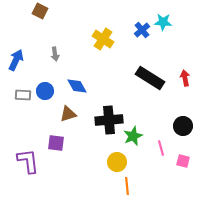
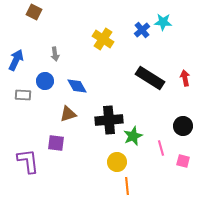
brown square: moved 6 px left, 1 px down
blue circle: moved 10 px up
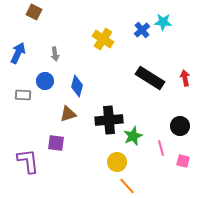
blue arrow: moved 2 px right, 7 px up
blue diamond: rotated 45 degrees clockwise
black circle: moved 3 px left
orange line: rotated 36 degrees counterclockwise
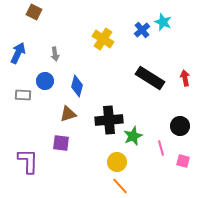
cyan star: rotated 18 degrees clockwise
purple square: moved 5 px right
purple L-shape: rotated 8 degrees clockwise
orange line: moved 7 px left
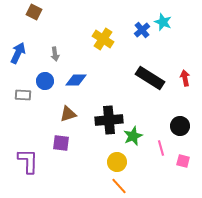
blue diamond: moved 1 px left, 6 px up; rotated 75 degrees clockwise
orange line: moved 1 px left
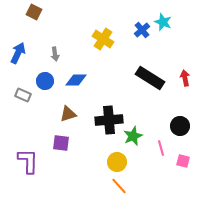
gray rectangle: rotated 21 degrees clockwise
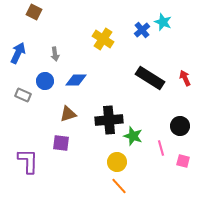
red arrow: rotated 14 degrees counterclockwise
green star: rotated 30 degrees counterclockwise
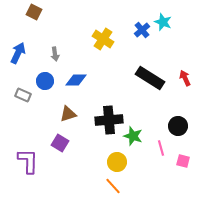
black circle: moved 2 px left
purple square: moved 1 px left; rotated 24 degrees clockwise
orange line: moved 6 px left
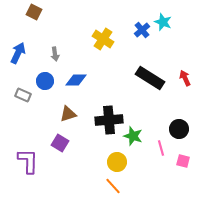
black circle: moved 1 px right, 3 px down
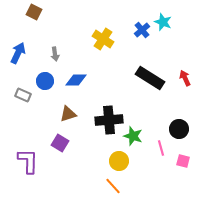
yellow circle: moved 2 px right, 1 px up
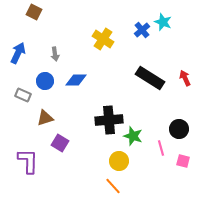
brown triangle: moved 23 px left, 4 px down
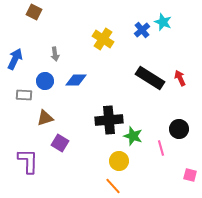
blue arrow: moved 3 px left, 6 px down
red arrow: moved 5 px left
gray rectangle: moved 1 px right; rotated 21 degrees counterclockwise
pink square: moved 7 px right, 14 px down
